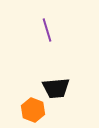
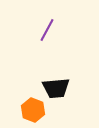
purple line: rotated 45 degrees clockwise
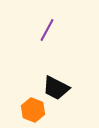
black trapezoid: rotated 32 degrees clockwise
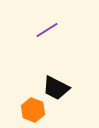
purple line: rotated 30 degrees clockwise
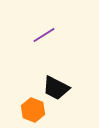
purple line: moved 3 px left, 5 px down
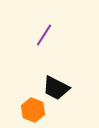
purple line: rotated 25 degrees counterclockwise
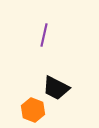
purple line: rotated 20 degrees counterclockwise
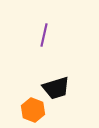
black trapezoid: rotated 44 degrees counterclockwise
